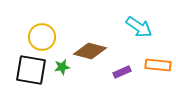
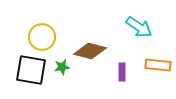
purple rectangle: rotated 66 degrees counterclockwise
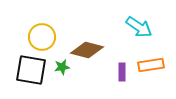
brown diamond: moved 3 px left, 1 px up
orange rectangle: moved 7 px left; rotated 15 degrees counterclockwise
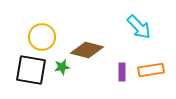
cyan arrow: rotated 12 degrees clockwise
orange rectangle: moved 5 px down
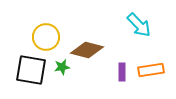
cyan arrow: moved 2 px up
yellow circle: moved 4 px right
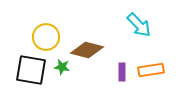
green star: rotated 21 degrees clockwise
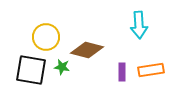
cyan arrow: rotated 40 degrees clockwise
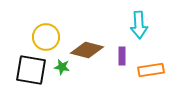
purple rectangle: moved 16 px up
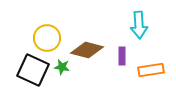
yellow circle: moved 1 px right, 1 px down
black square: moved 2 px right; rotated 16 degrees clockwise
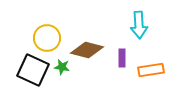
purple rectangle: moved 2 px down
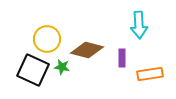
yellow circle: moved 1 px down
orange rectangle: moved 1 px left, 4 px down
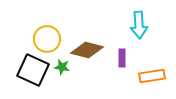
orange rectangle: moved 2 px right, 2 px down
